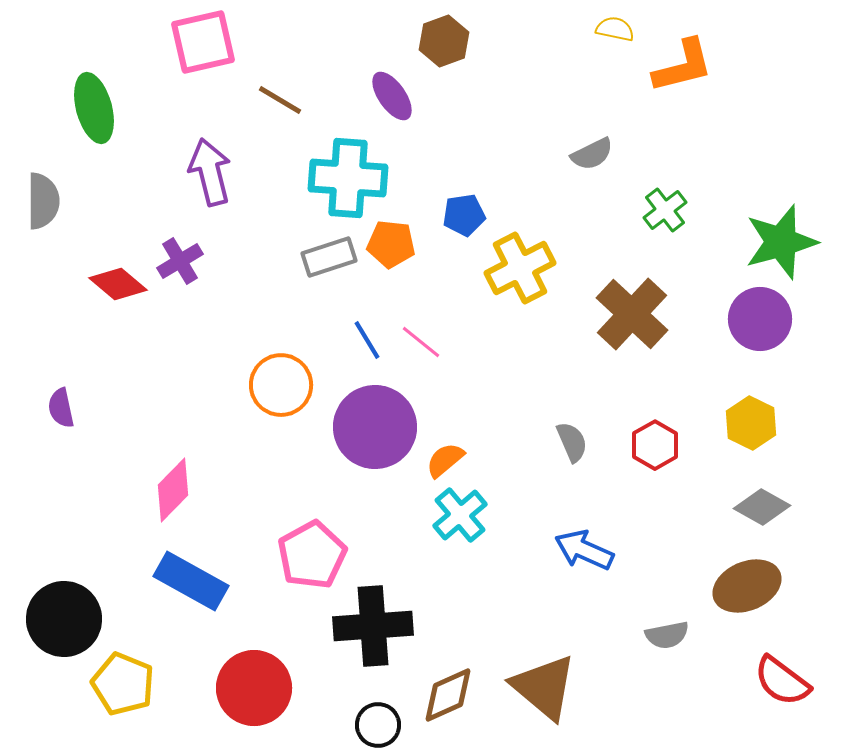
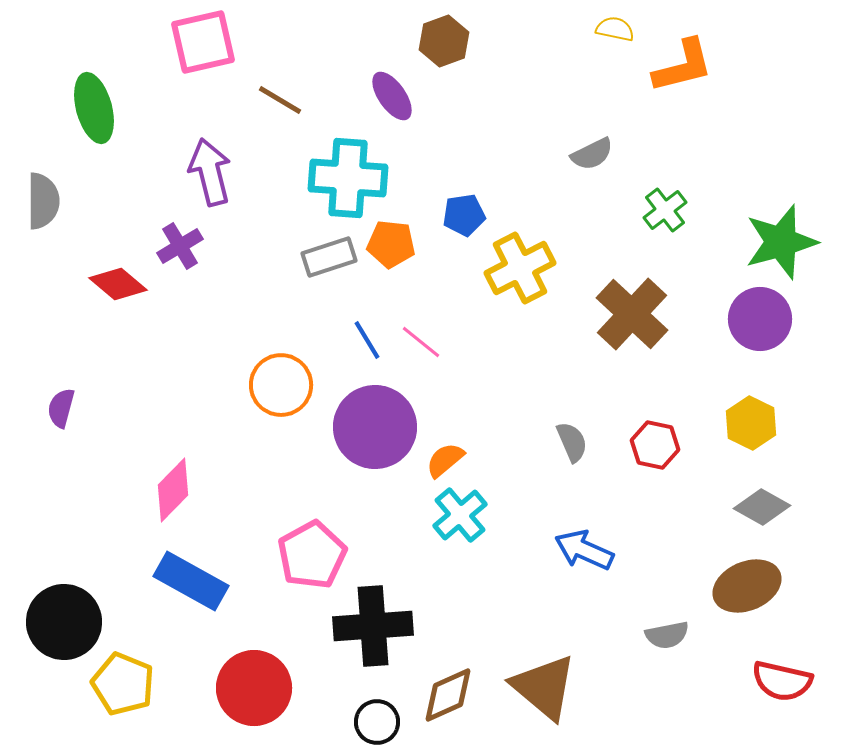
purple cross at (180, 261): moved 15 px up
purple semicircle at (61, 408): rotated 27 degrees clockwise
red hexagon at (655, 445): rotated 18 degrees counterclockwise
black circle at (64, 619): moved 3 px down
red semicircle at (782, 681): rotated 24 degrees counterclockwise
black circle at (378, 725): moved 1 px left, 3 px up
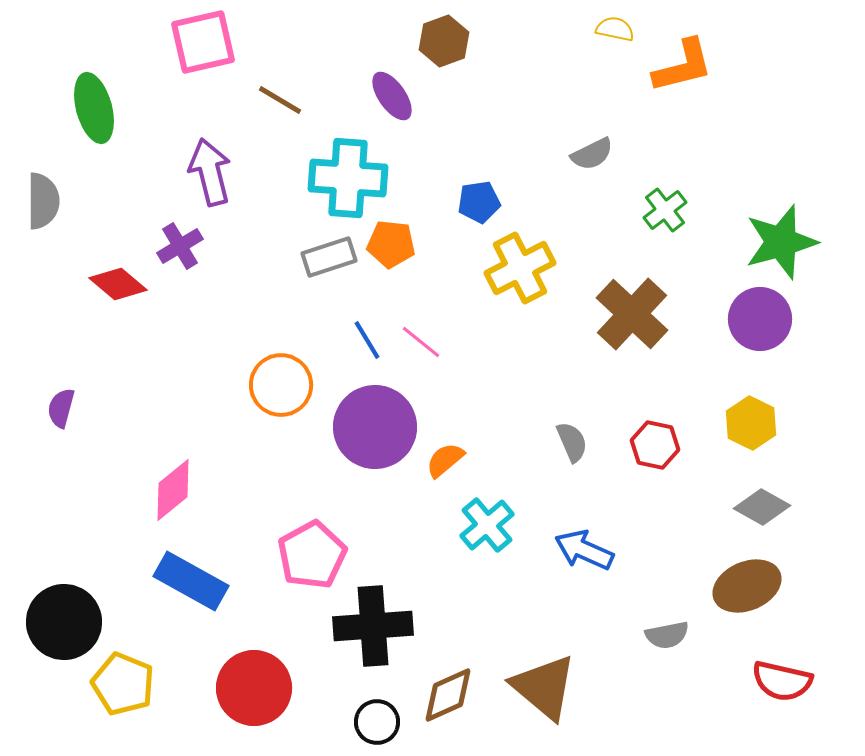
blue pentagon at (464, 215): moved 15 px right, 13 px up
pink diamond at (173, 490): rotated 6 degrees clockwise
cyan cross at (460, 515): moved 27 px right, 10 px down
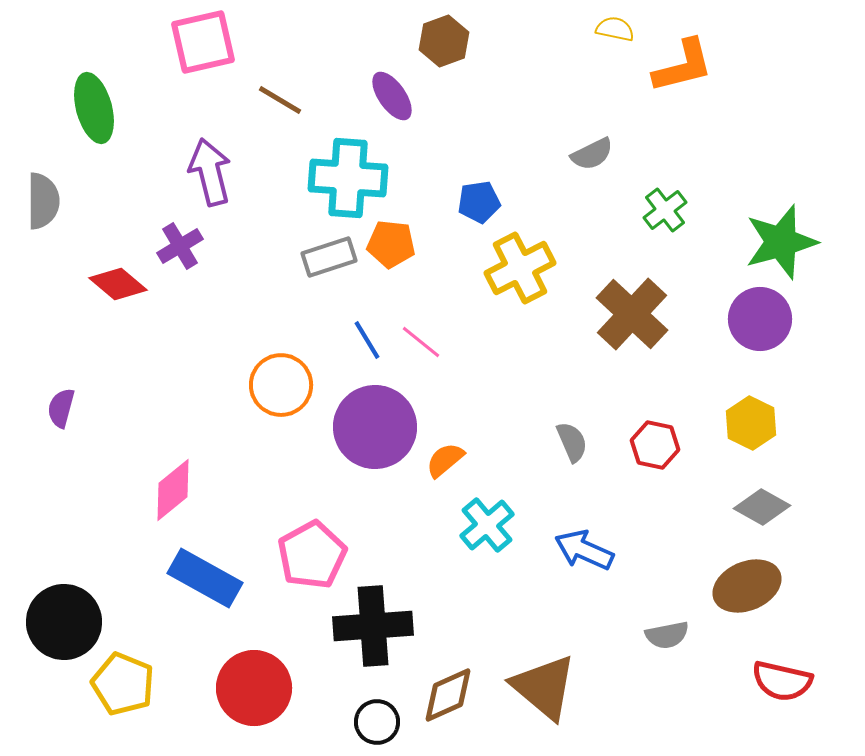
blue rectangle at (191, 581): moved 14 px right, 3 px up
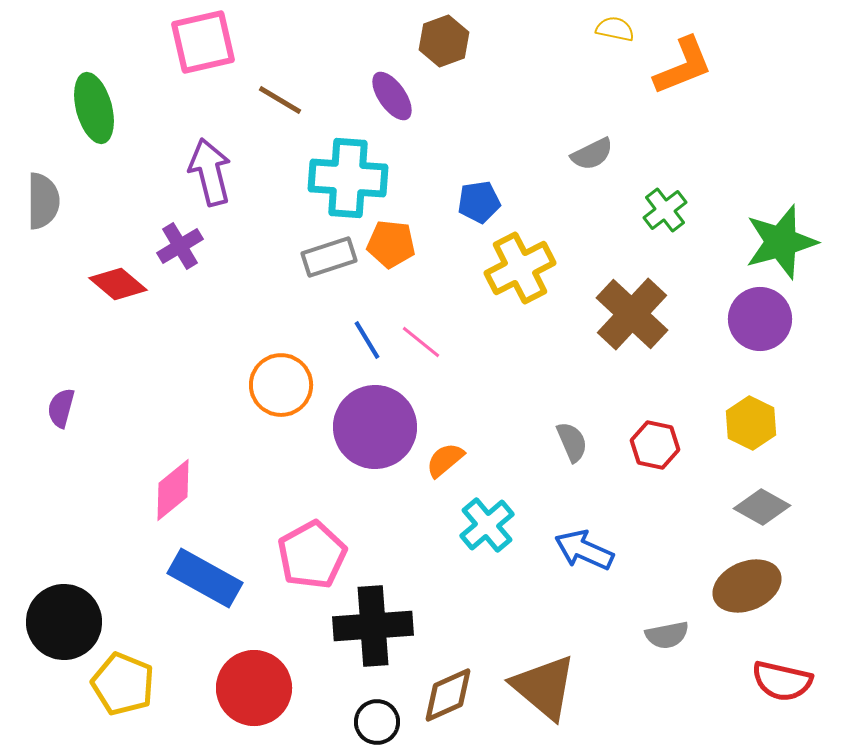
orange L-shape at (683, 66): rotated 8 degrees counterclockwise
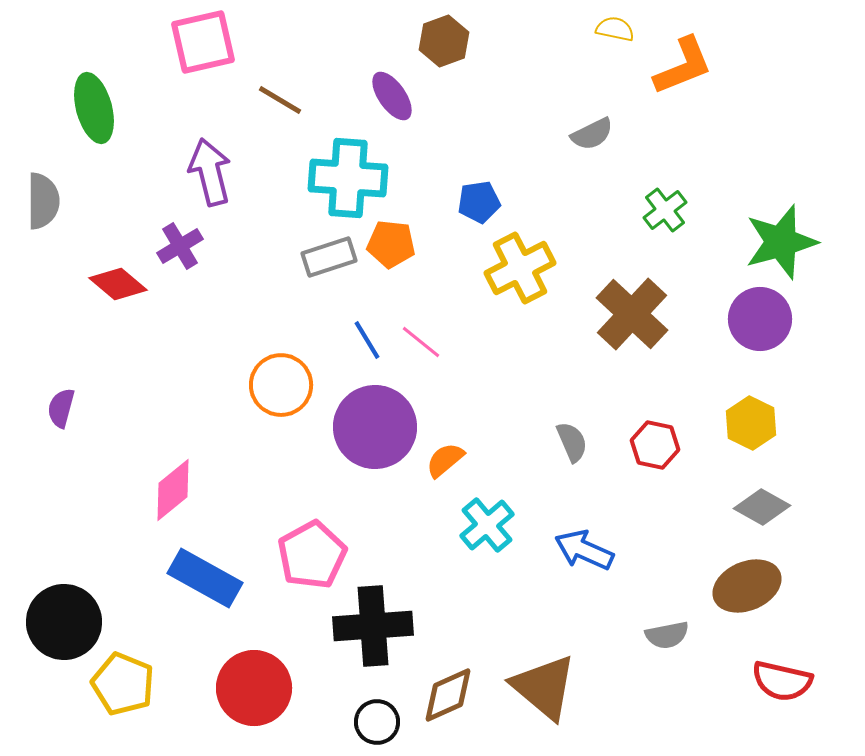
gray semicircle at (592, 154): moved 20 px up
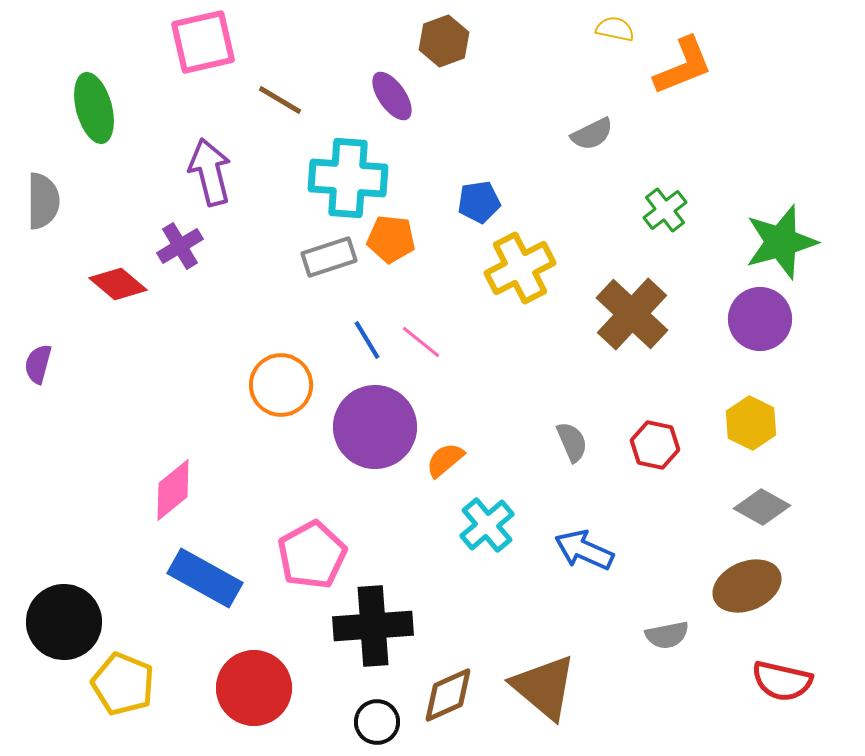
orange pentagon at (391, 244): moved 5 px up
purple semicircle at (61, 408): moved 23 px left, 44 px up
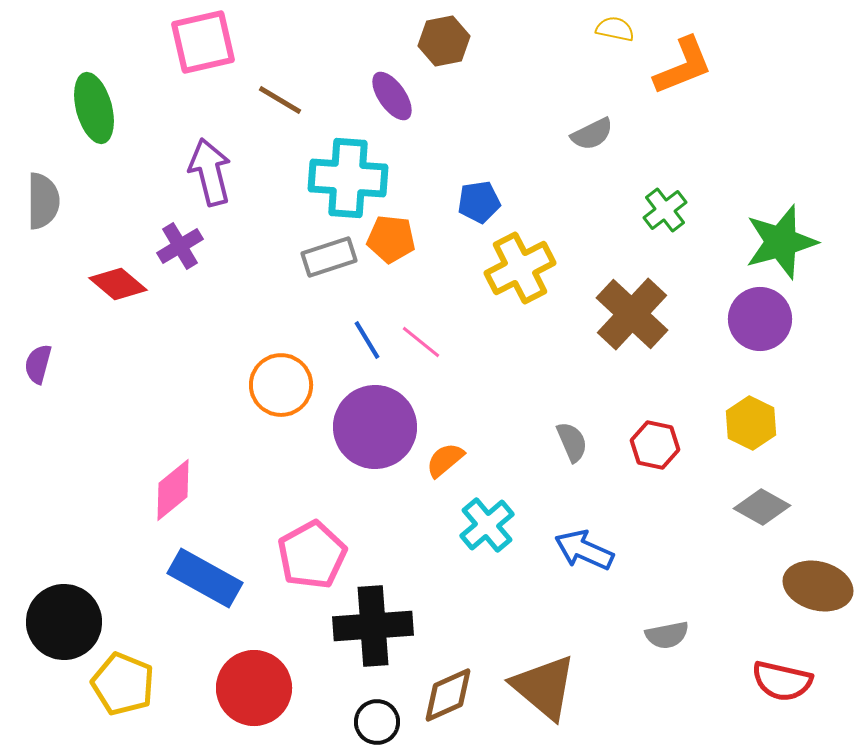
brown hexagon at (444, 41): rotated 9 degrees clockwise
brown ellipse at (747, 586): moved 71 px right; rotated 38 degrees clockwise
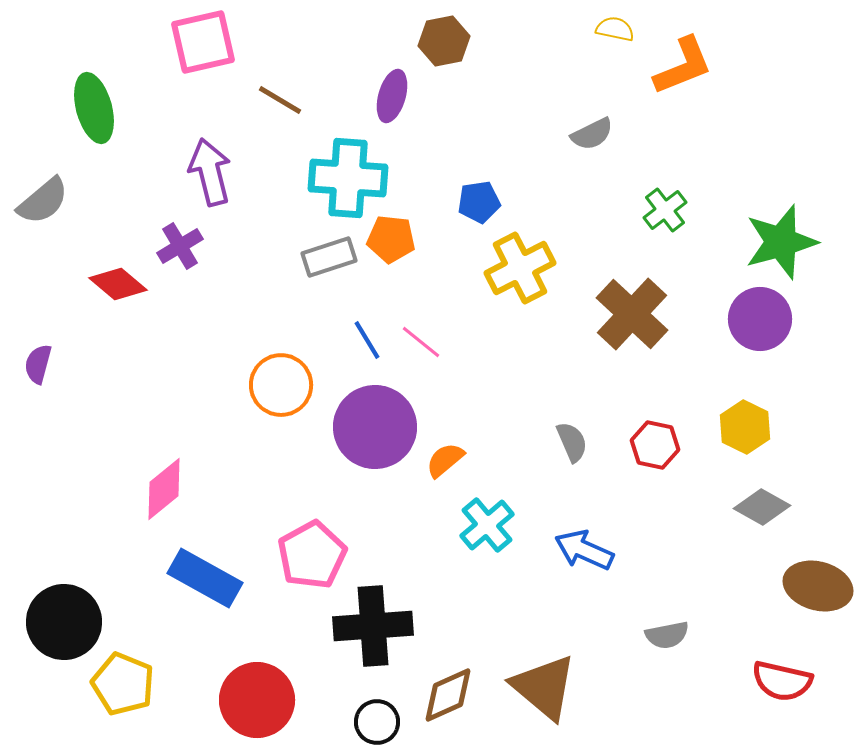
purple ellipse at (392, 96): rotated 51 degrees clockwise
gray semicircle at (43, 201): rotated 50 degrees clockwise
yellow hexagon at (751, 423): moved 6 px left, 4 px down
pink diamond at (173, 490): moved 9 px left, 1 px up
red circle at (254, 688): moved 3 px right, 12 px down
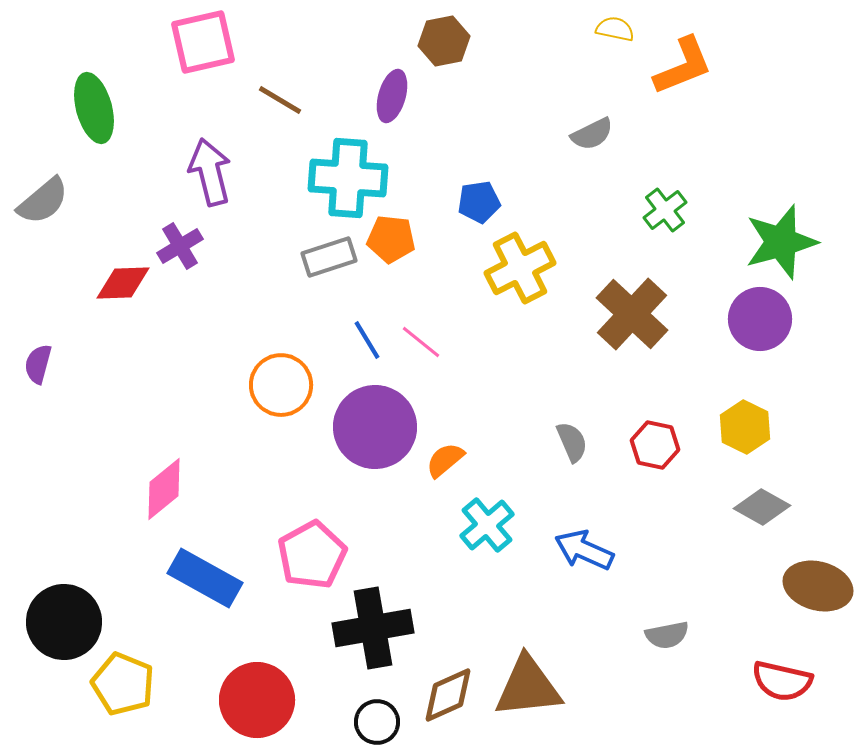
red diamond at (118, 284): moved 5 px right, 1 px up; rotated 42 degrees counterclockwise
black cross at (373, 626): moved 2 px down; rotated 6 degrees counterclockwise
brown triangle at (544, 687): moved 16 px left; rotated 46 degrees counterclockwise
